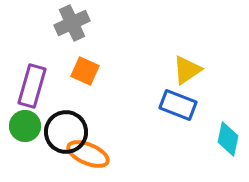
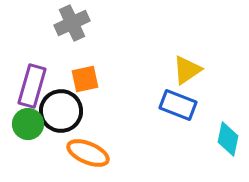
orange square: moved 8 px down; rotated 36 degrees counterclockwise
green circle: moved 3 px right, 2 px up
black circle: moved 5 px left, 21 px up
orange ellipse: moved 1 px up
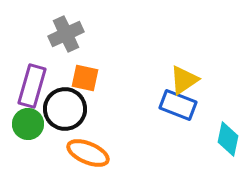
gray cross: moved 6 px left, 11 px down
yellow triangle: moved 3 px left, 10 px down
orange square: moved 1 px up; rotated 24 degrees clockwise
black circle: moved 4 px right, 2 px up
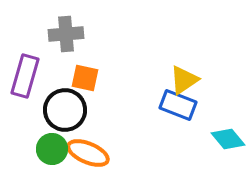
gray cross: rotated 20 degrees clockwise
purple rectangle: moved 7 px left, 10 px up
black circle: moved 1 px down
green circle: moved 24 px right, 25 px down
cyan diamond: rotated 52 degrees counterclockwise
